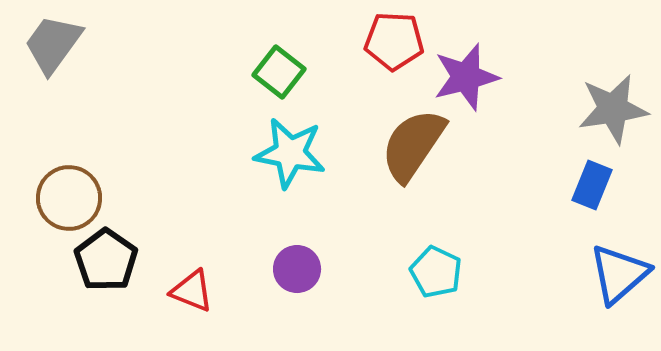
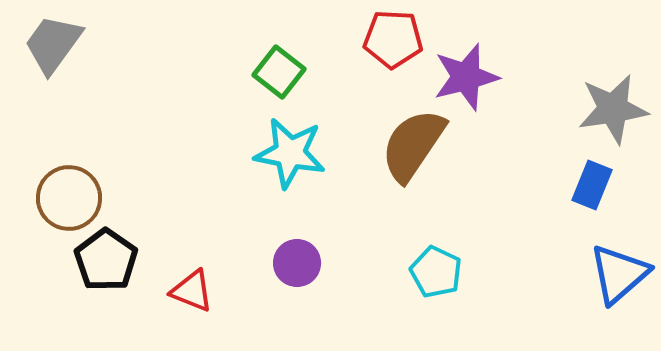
red pentagon: moved 1 px left, 2 px up
purple circle: moved 6 px up
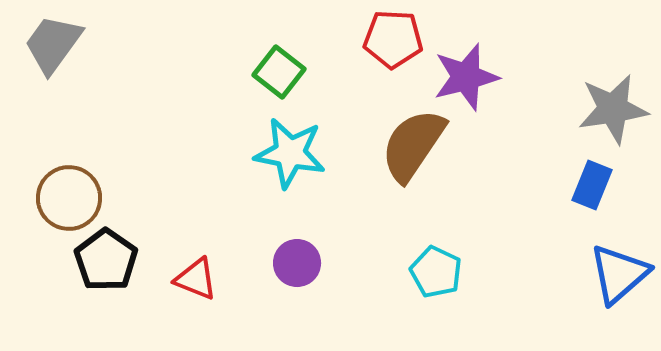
red triangle: moved 4 px right, 12 px up
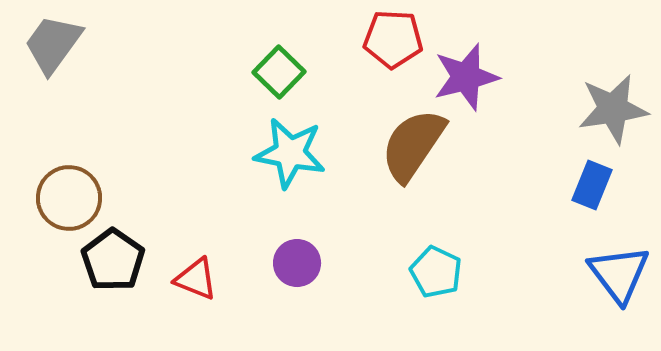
green square: rotated 6 degrees clockwise
black pentagon: moved 7 px right
blue triangle: rotated 26 degrees counterclockwise
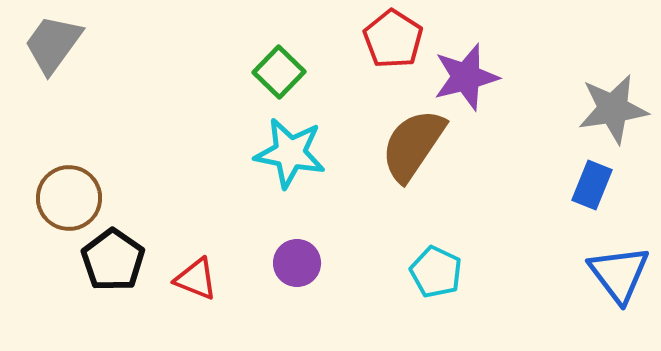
red pentagon: rotated 30 degrees clockwise
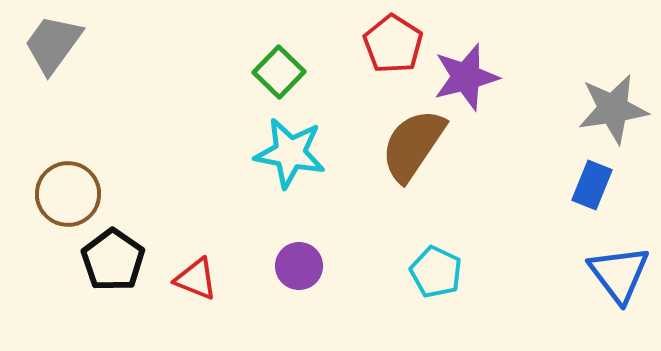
red pentagon: moved 5 px down
brown circle: moved 1 px left, 4 px up
purple circle: moved 2 px right, 3 px down
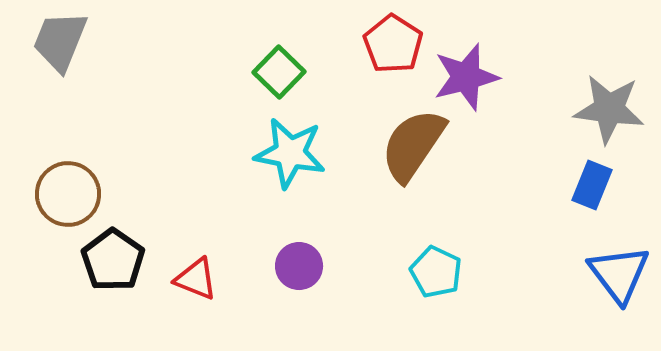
gray trapezoid: moved 7 px right, 3 px up; rotated 14 degrees counterclockwise
gray star: moved 4 px left; rotated 16 degrees clockwise
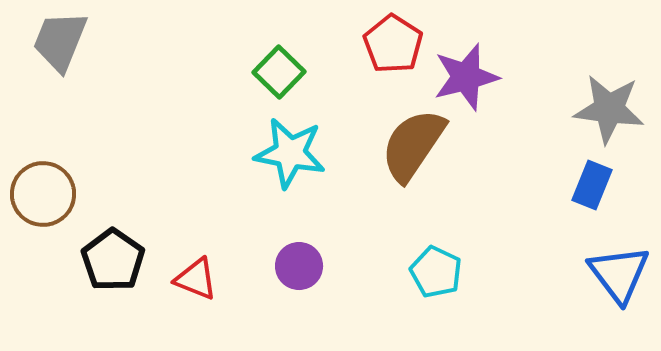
brown circle: moved 25 px left
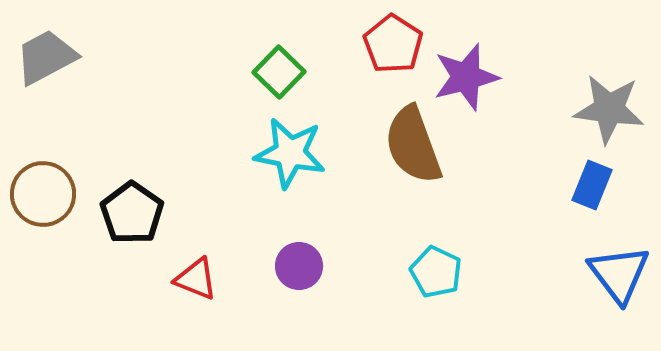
gray trapezoid: moved 14 px left, 16 px down; rotated 40 degrees clockwise
brown semicircle: rotated 54 degrees counterclockwise
black pentagon: moved 19 px right, 47 px up
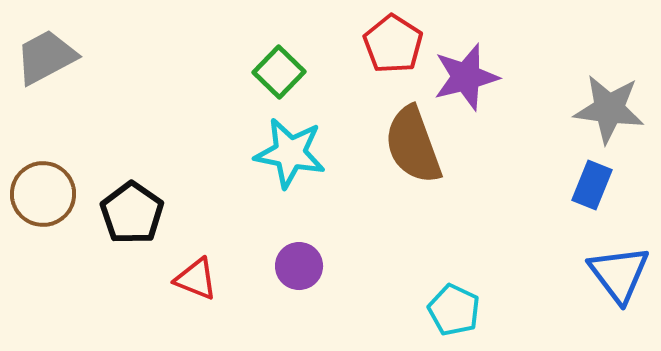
cyan pentagon: moved 18 px right, 38 px down
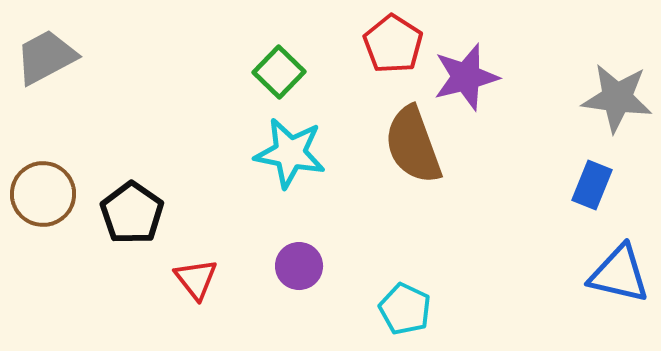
gray star: moved 8 px right, 11 px up
blue triangle: rotated 40 degrees counterclockwise
red triangle: rotated 30 degrees clockwise
cyan pentagon: moved 49 px left, 1 px up
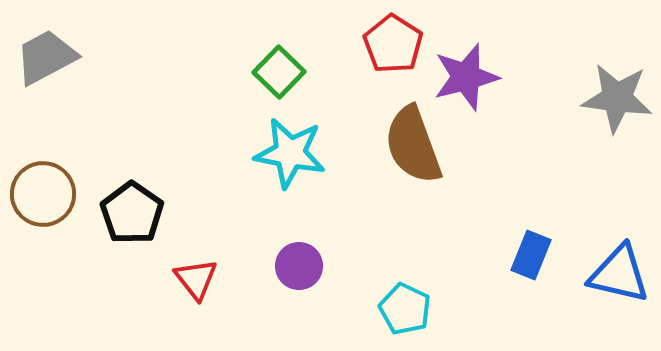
blue rectangle: moved 61 px left, 70 px down
